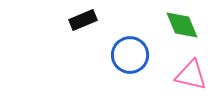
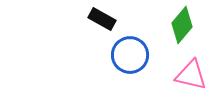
black rectangle: moved 19 px right, 1 px up; rotated 52 degrees clockwise
green diamond: rotated 63 degrees clockwise
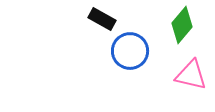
blue circle: moved 4 px up
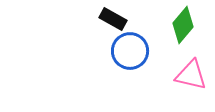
black rectangle: moved 11 px right
green diamond: moved 1 px right
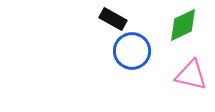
green diamond: rotated 24 degrees clockwise
blue circle: moved 2 px right
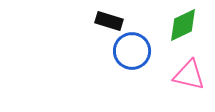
black rectangle: moved 4 px left, 2 px down; rotated 12 degrees counterclockwise
pink triangle: moved 2 px left
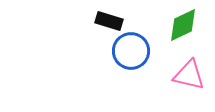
blue circle: moved 1 px left
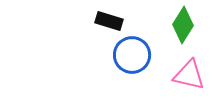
green diamond: rotated 33 degrees counterclockwise
blue circle: moved 1 px right, 4 px down
